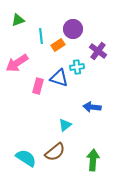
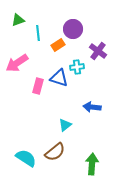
cyan line: moved 3 px left, 3 px up
green arrow: moved 1 px left, 4 px down
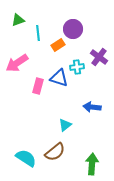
purple cross: moved 1 px right, 6 px down
